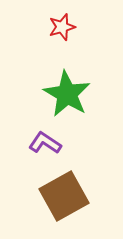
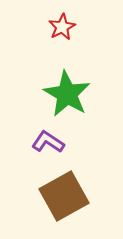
red star: rotated 12 degrees counterclockwise
purple L-shape: moved 3 px right, 1 px up
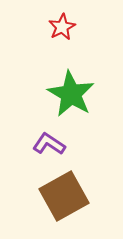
green star: moved 4 px right
purple L-shape: moved 1 px right, 2 px down
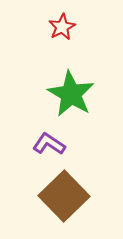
brown square: rotated 15 degrees counterclockwise
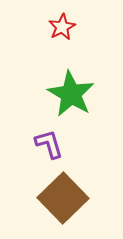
purple L-shape: rotated 40 degrees clockwise
brown square: moved 1 px left, 2 px down
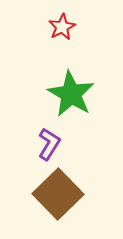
purple L-shape: rotated 48 degrees clockwise
brown square: moved 5 px left, 4 px up
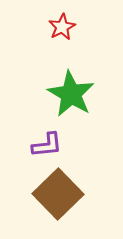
purple L-shape: moved 2 px left, 1 px down; rotated 52 degrees clockwise
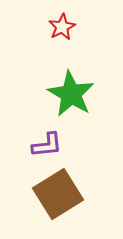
brown square: rotated 12 degrees clockwise
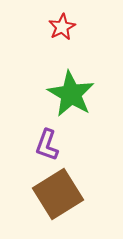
purple L-shape: rotated 116 degrees clockwise
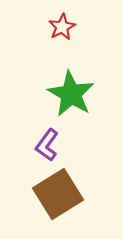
purple L-shape: rotated 16 degrees clockwise
